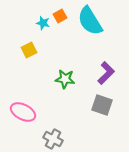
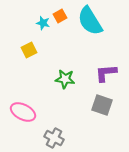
purple L-shape: rotated 140 degrees counterclockwise
gray cross: moved 1 px right, 1 px up
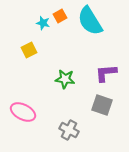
gray cross: moved 15 px right, 8 px up
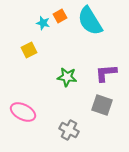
green star: moved 2 px right, 2 px up
